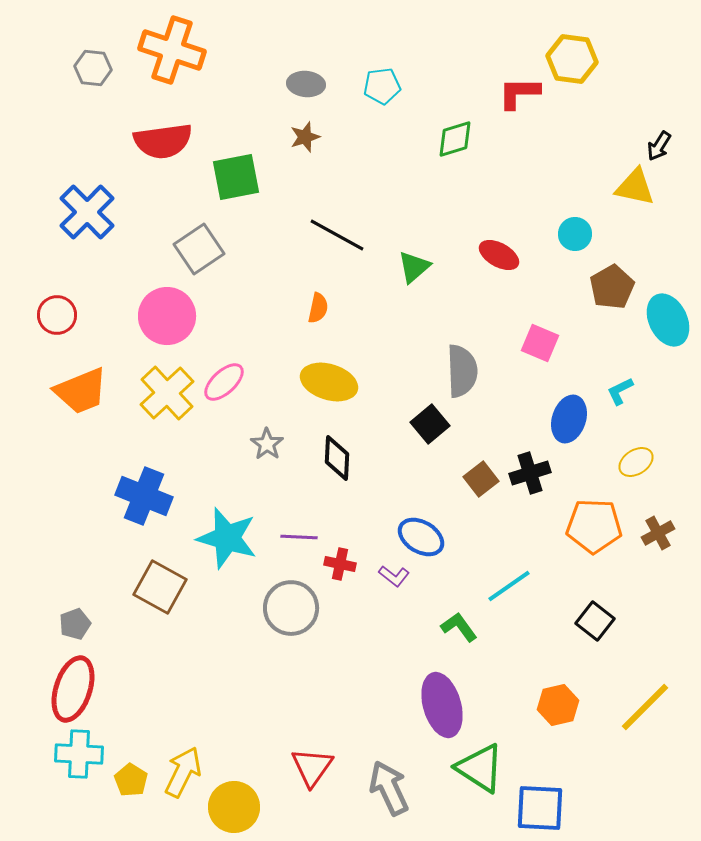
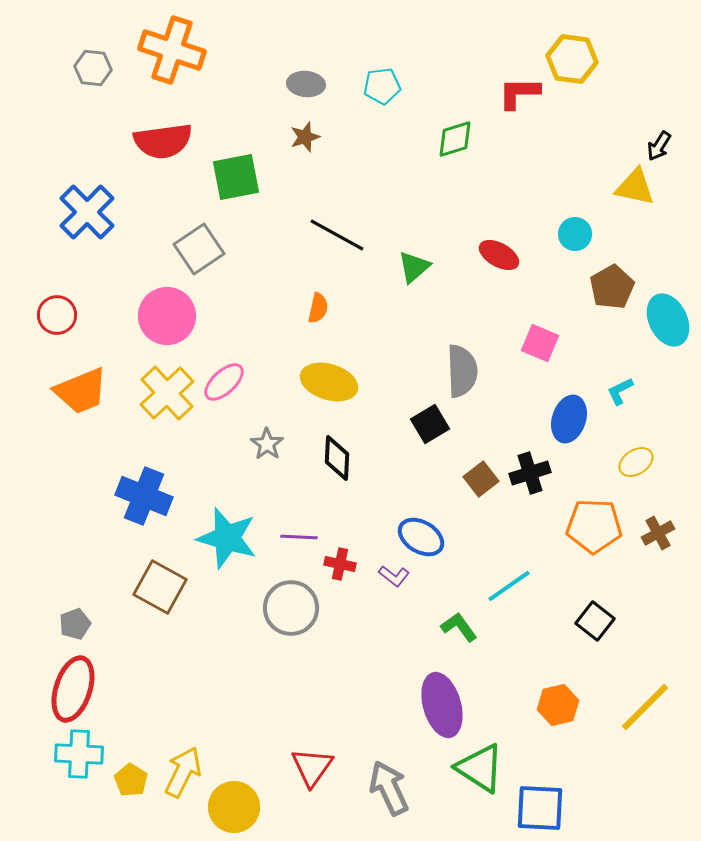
black square at (430, 424): rotated 9 degrees clockwise
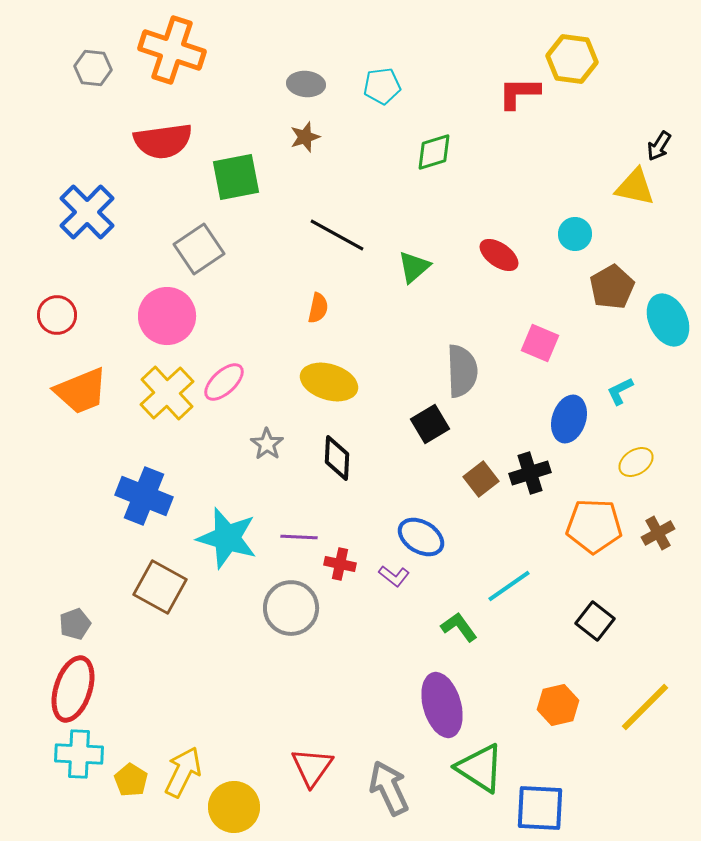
green diamond at (455, 139): moved 21 px left, 13 px down
red ellipse at (499, 255): rotated 6 degrees clockwise
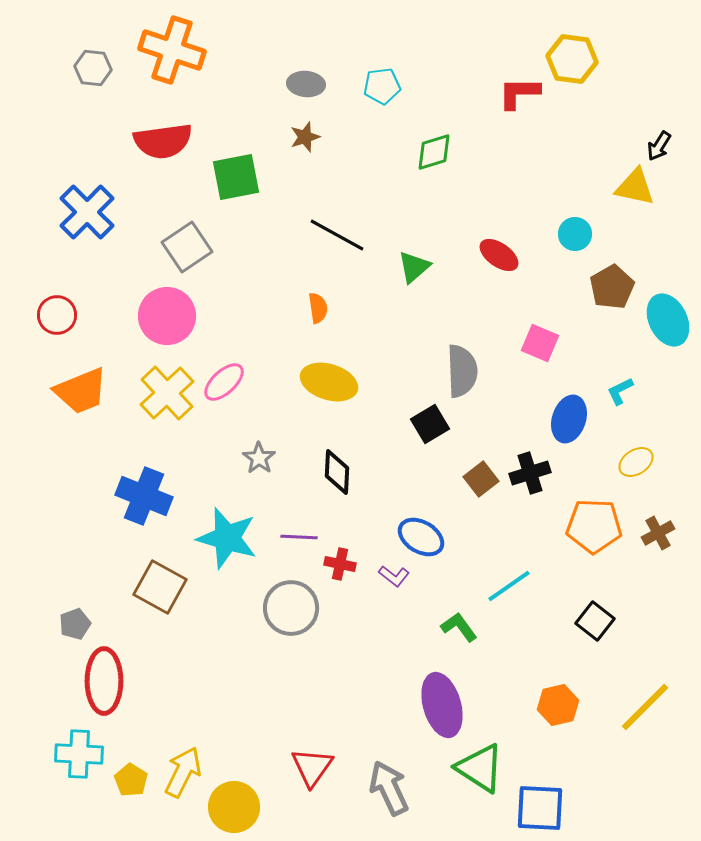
gray square at (199, 249): moved 12 px left, 2 px up
orange semicircle at (318, 308): rotated 20 degrees counterclockwise
gray star at (267, 444): moved 8 px left, 14 px down
black diamond at (337, 458): moved 14 px down
red ellipse at (73, 689): moved 31 px right, 8 px up; rotated 18 degrees counterclockwise
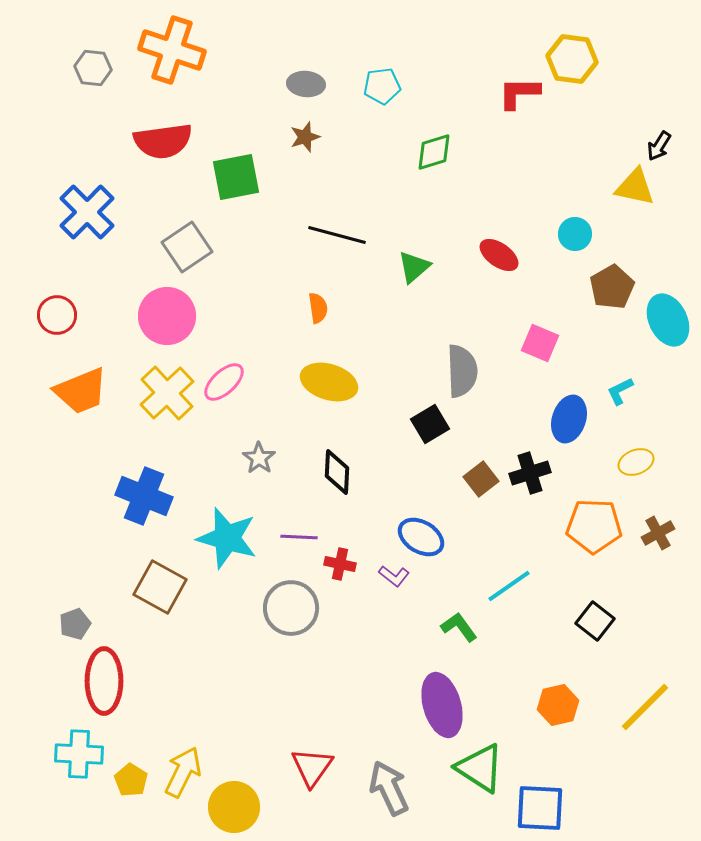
black line at (337, 235): rotated 14 degrees counterclockwise
yellow ellipse at (636, 462): rotated 12 degrees clockwise
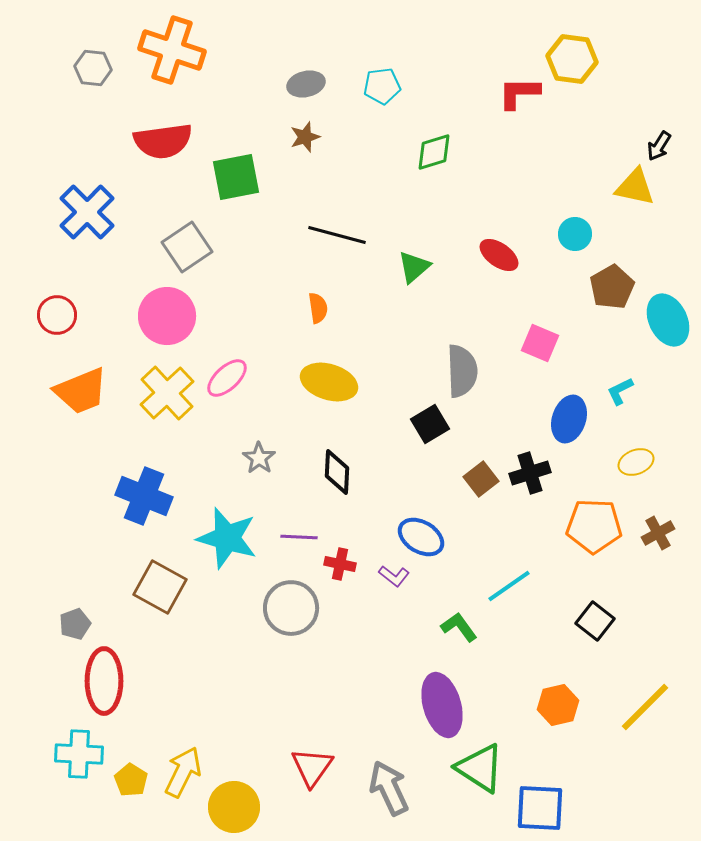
gray ellipse at (306, 84): rotated 18 degrees counterclockwise
pink ellipse at (224, 382): moved 3 px right, 4 px up
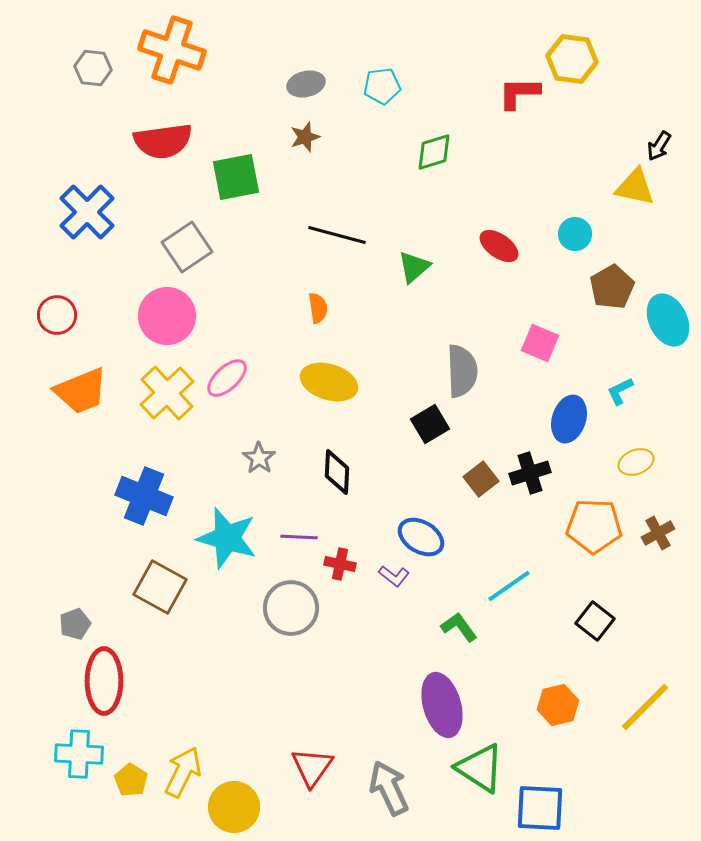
red ellipse at (499, 255): moved 9 px up
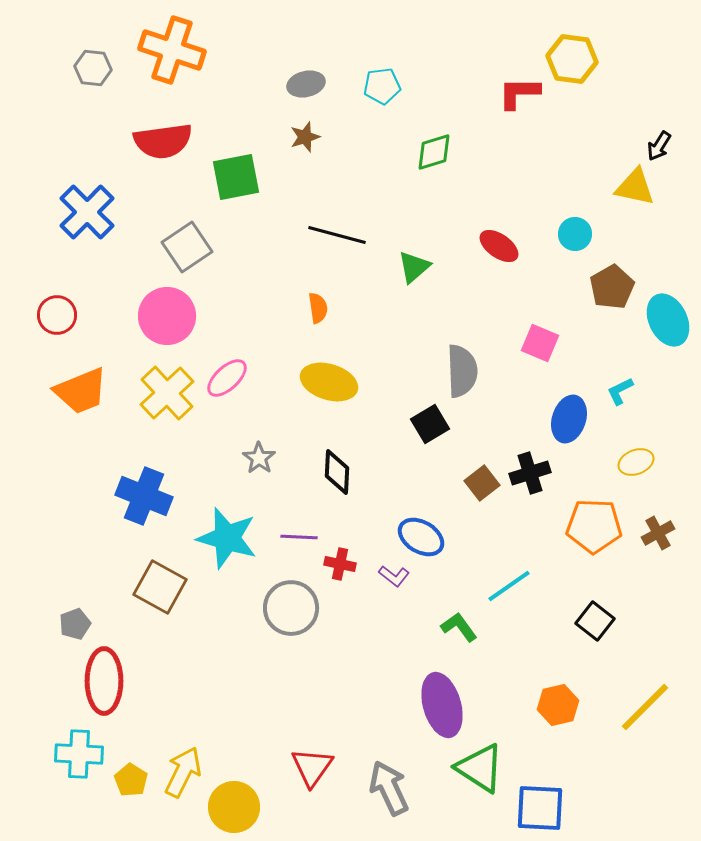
brown square at (481, 479): moved 1 px right, 4 px down
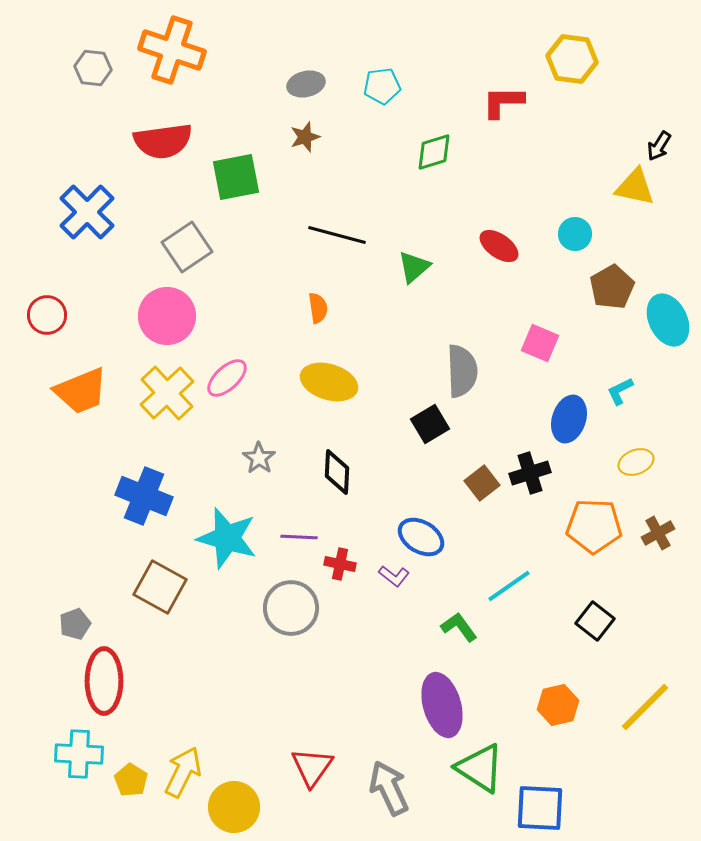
red L-shape at (519, 93): moved 16 px left, 9 px down
red circle at (57, 315): moved 10 px left
